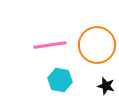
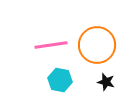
pink line: moved 1 px right
black star: moved 4 px up
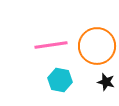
orange circle: moved 1 px down
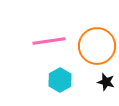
pink line: moved 2 px left, 4 px up
cyan hexagon: rotated 20 degrees clockwise
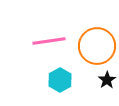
black star: moved 1 px right, 2 px up; rotated 24 degrees clockwise
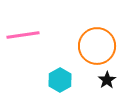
pink line: moved 26 px left, 6 px up
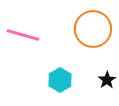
pink line: rotated 24 degrees clockwise
orange circle: moved 4 px left, 17 px up
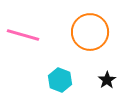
orange circle: moved 3 px left, 3 px down
cyan hexagon: rotated 10 degrees counterclockwise
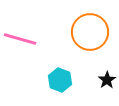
pink line: moved 3 px left, 4 px down
